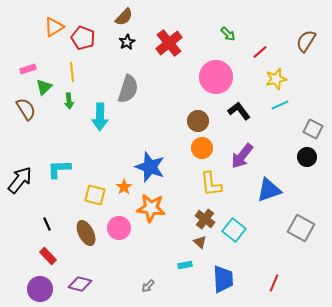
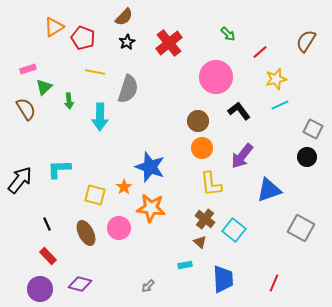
yellow line at (72, 72): moved 23 px right; rotated 72 degrees counterclockwise
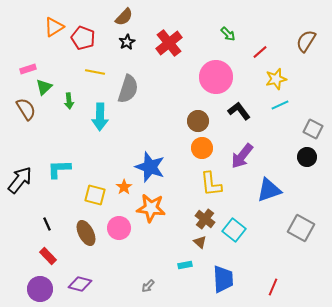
red line at (274, 283): moved 1 px left, 4 px down
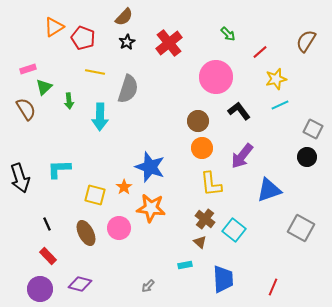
black arrow at (20, 180): moved 2 px up; rotated 124 degrees clockwise
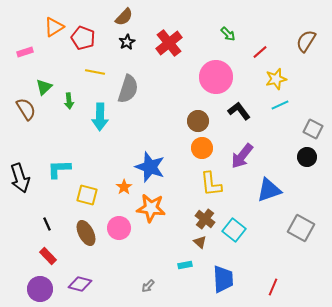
pink rectangle at (28, 69): moved 3 px left, 17 px up
yellow square at (95, 195): moved 8 px left
